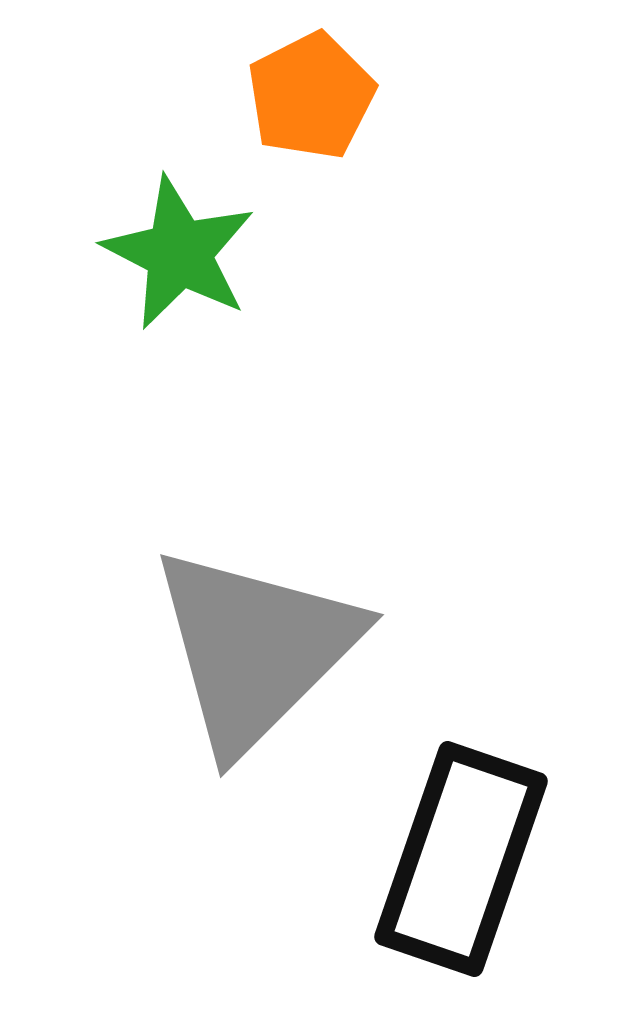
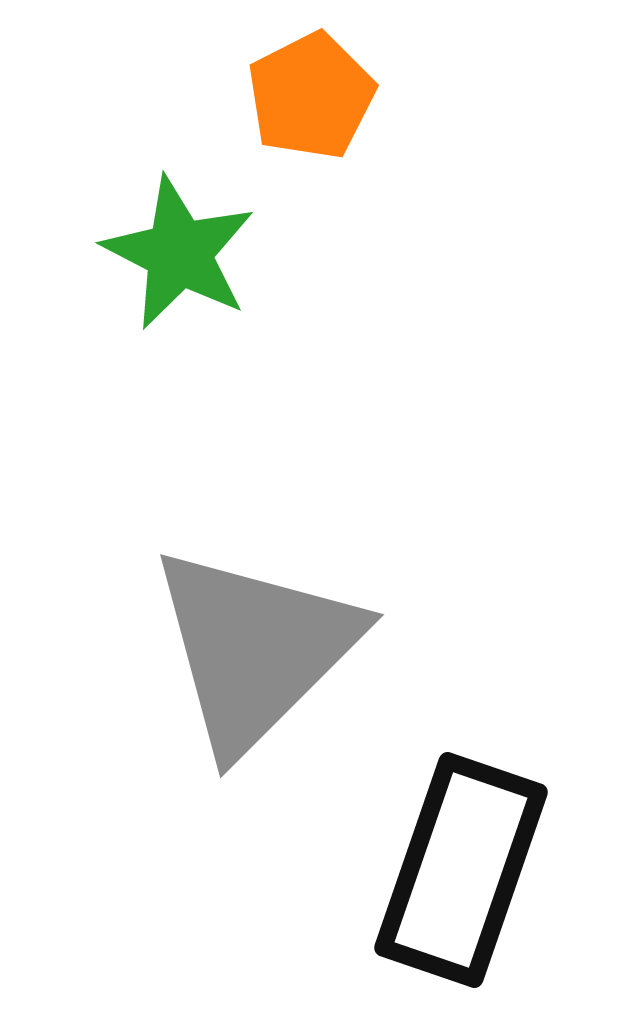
black rectangle: moved 11 px down
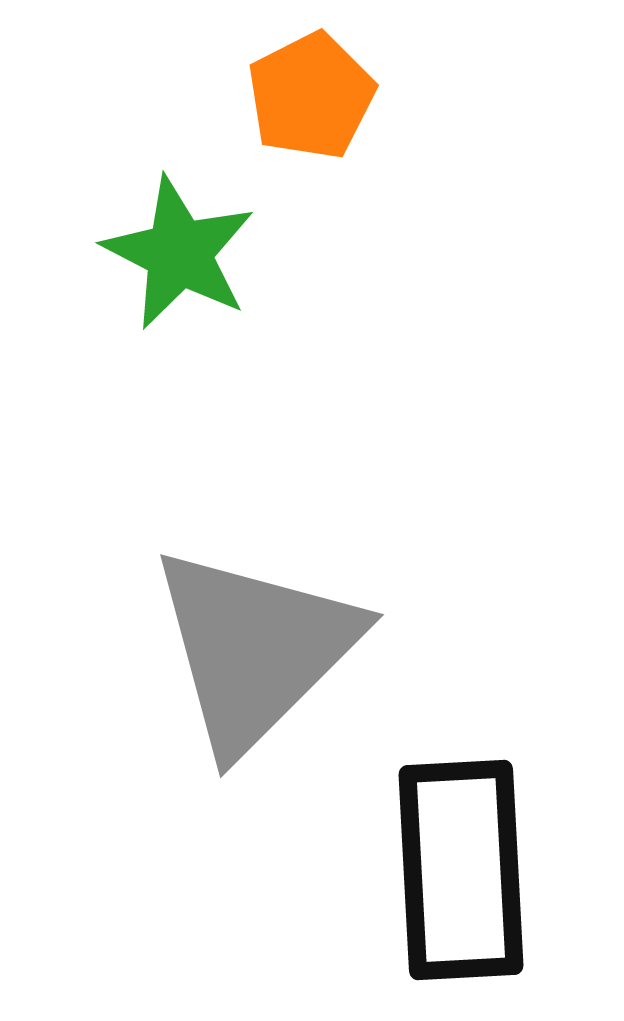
black rectangle: rotated 22 degrees counterclockwise
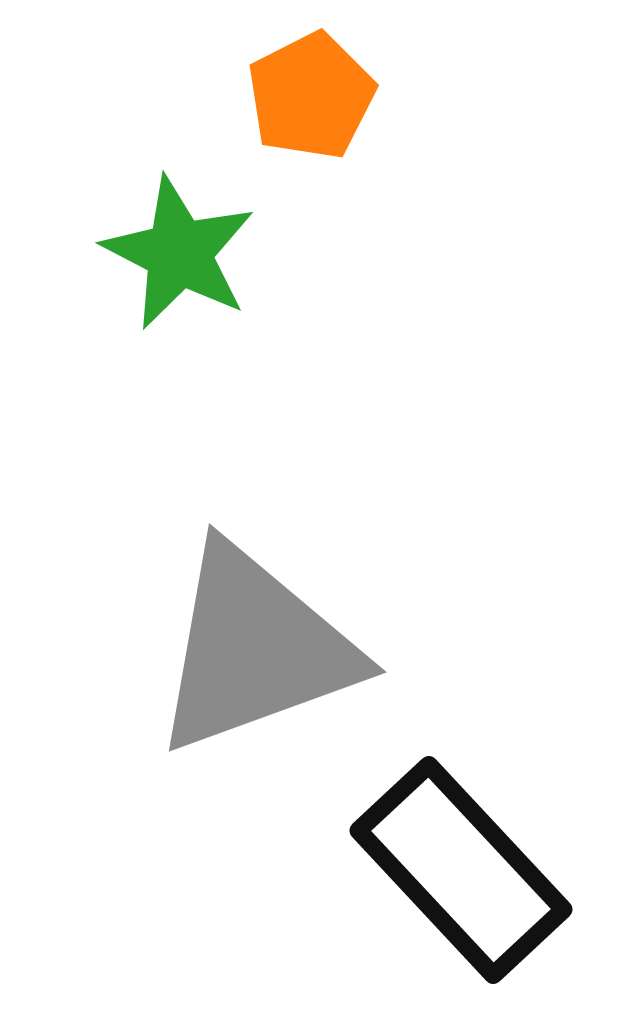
gray triangle: rotated 25 degrees clockwise
black rectangle: rotated 40 degrees counterclockwise
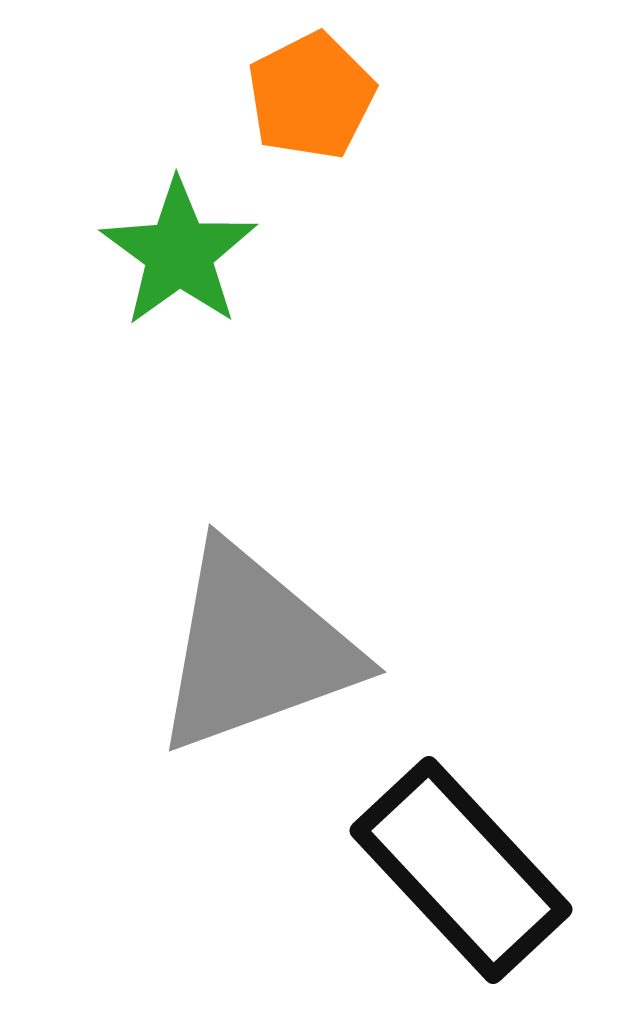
green star: rotated 9 degrees clockwise
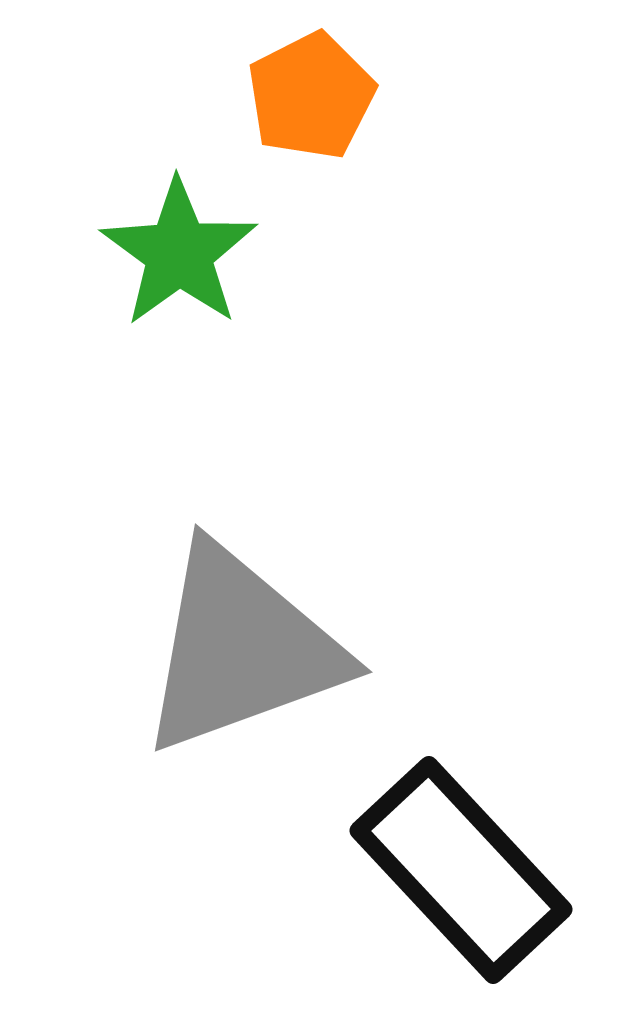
gray triangle: moved 14 px left
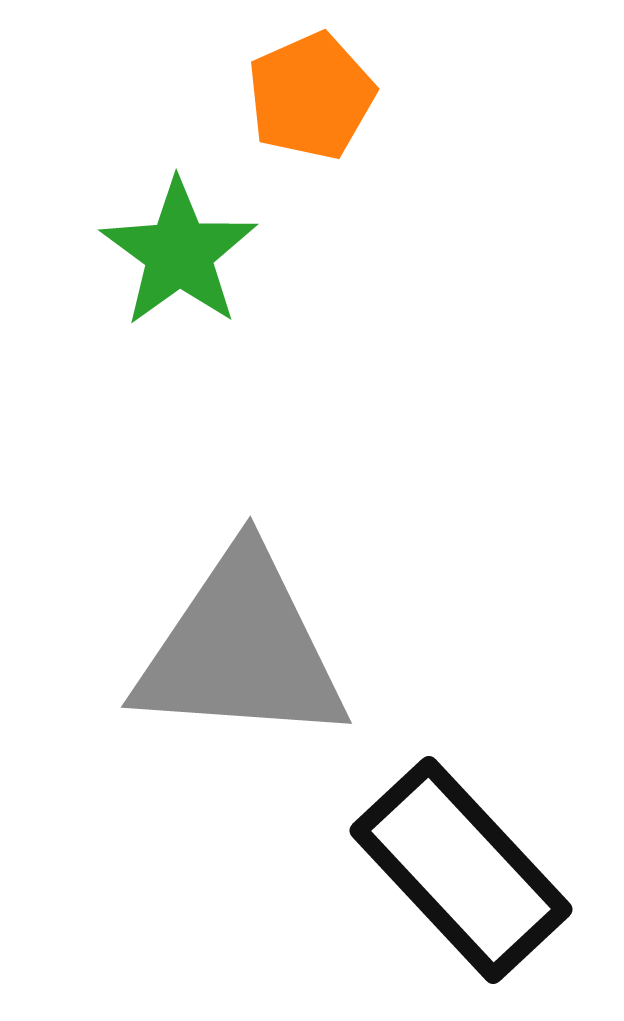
orange pentagon: rotated 3 degrees clockwise
gray triangle: rotated 24 degrees clockwise
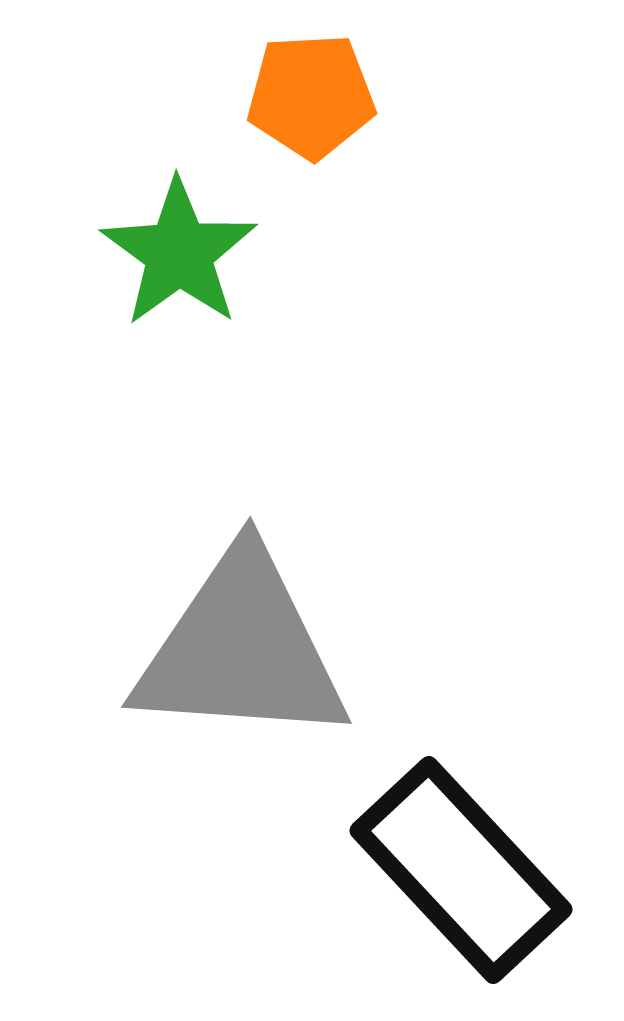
orange pentagon: rotated 21 degrees clockwise
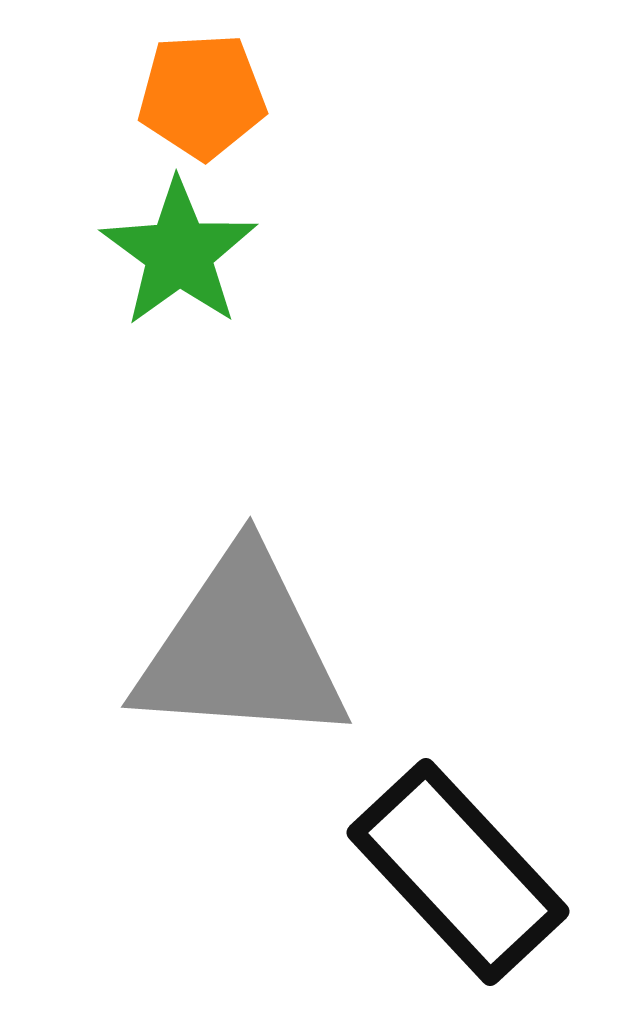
orange pentagon: moved 109 px left
black rectangle: moved 3 px left, 2 px down
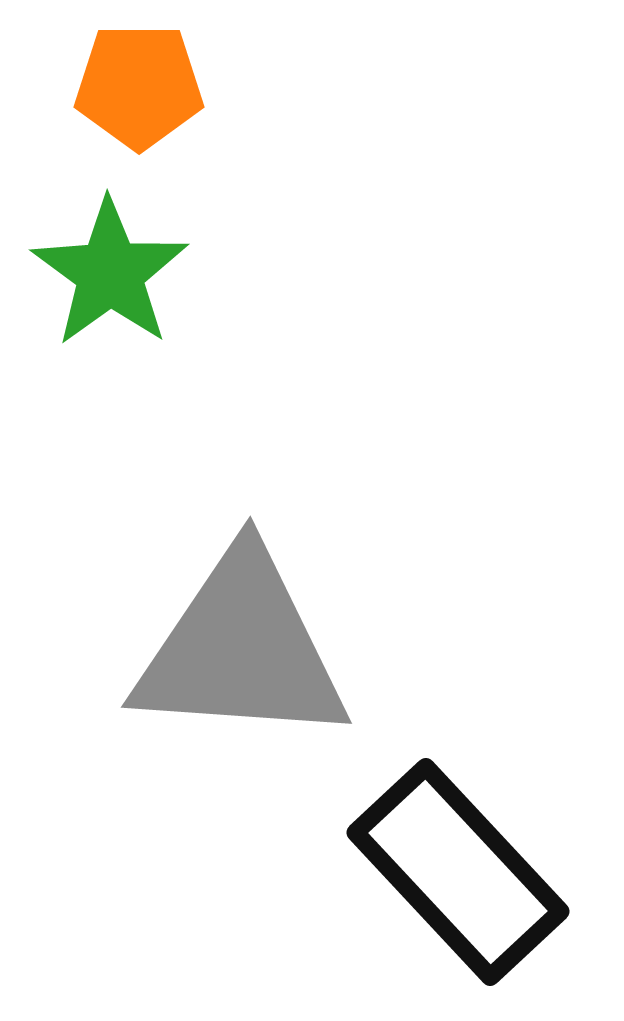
orange pentagon: moved 63 px left, 10 px up; rotated 3 degrees clockwise
green star: moved 69 px left, 20 px down
